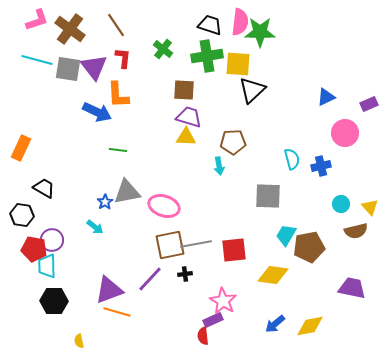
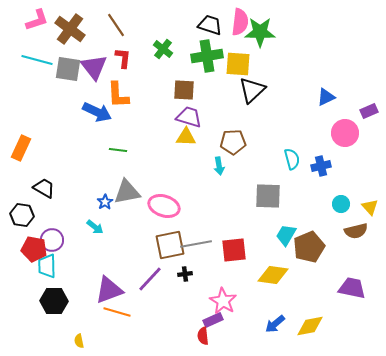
purple rectangle at (369, 104): moved 7 px down
brown pentagon at (309, 247): rotated 12 degrees counterclockwise
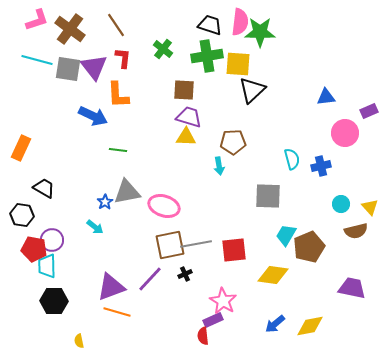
blue triangle at (326, 97): rotated 18 degrees clockwise
blue arrow at (97, 112): moved 4 px left, 4 px down
black cross at (185, 274): rotated 16 degrees counterclockwise
purple triangle at (109, 290): moved 2 px right, 3 px up
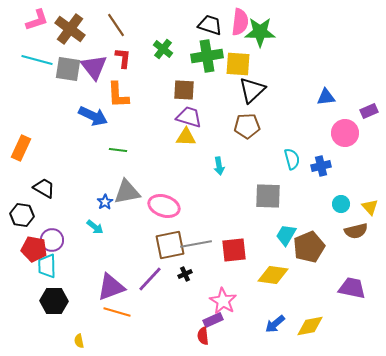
brown pentagon at (233, 142): moved 14 px right, 16 px up
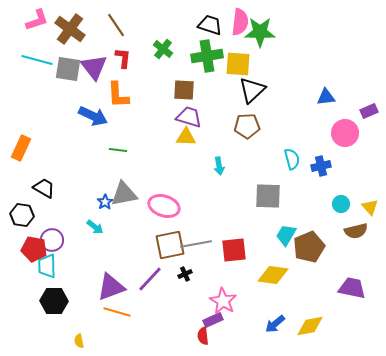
gray triangle at (127, 192): moved 3 px left, 2 px down
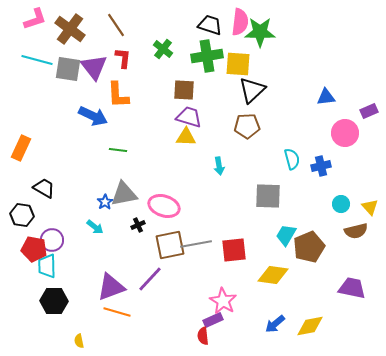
pink L-shape at (37, 20): moved 2 px left, 1 px up
black cross at (185, 274): moved 47 px left, 49 px up
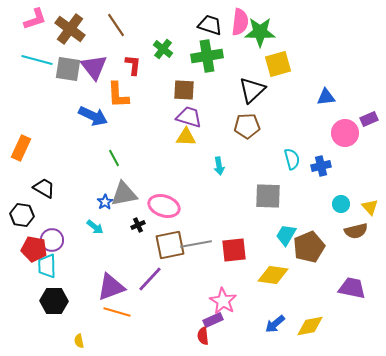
red L-shape at (123, 58): moved 10 px right, 7 px down
yellow square at (238, 64): moved 40 px right; rotated 20 degrees counterclockwise
purple rectangle at (369, 111): moved 8 px down
green line at (118, 150): moved 4 px left, 8 px down; rotated 54 degrees clockwise
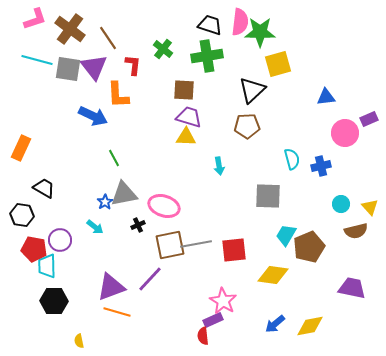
brown line at (116, 25): moved 8 px left, 13 px down
purple circle at (52, 240): moved 8 px right
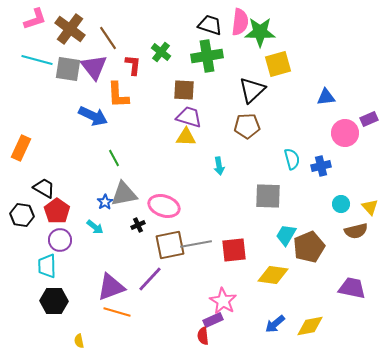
green cross at (163, 49): moved 2 px left, 3 px down
red pentagon at (34, 249): moved 23 px right, 38 px up; rotated 25 degrees clockwise
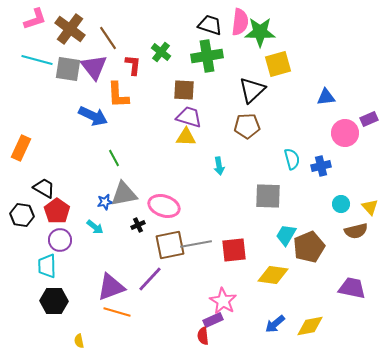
blue star at (105, 202): rotated 21 degrees clockwise
